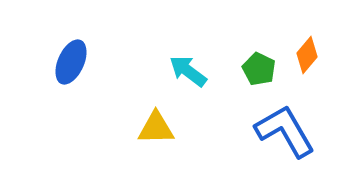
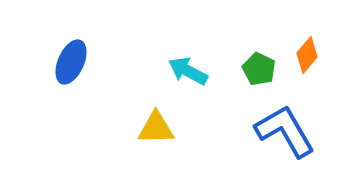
cyan arrow: rotated 9 degrees counterclockwise
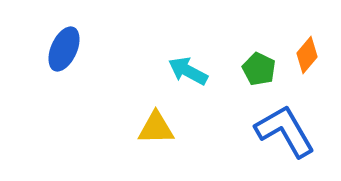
blue ellipse: moved 7 px left, 13 px up
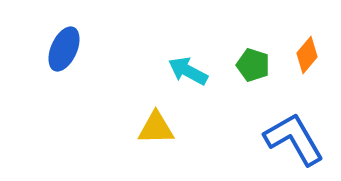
green pentagon: moved 6 px left, 4 px up; rotated 8 degrees counterclockwise
blue L-shape: moved 9 px right, 8 px down
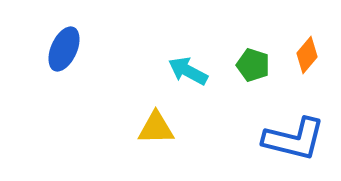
blue L-shape: rotated 134 degrees clockwise
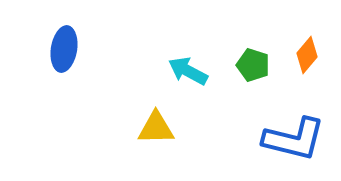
blue ellipse: rotated 15 degrees counterclockwise
